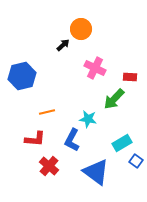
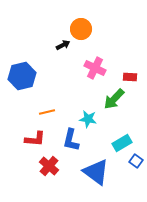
black arrow: rotated 16 degrees clockwise
blue L-shape: moved 1 px left; rotated 15 degrees counterclockwise
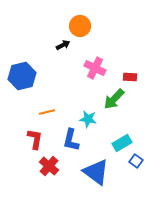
orange circle: moved 1 px left, 3 px up
red L-shape: rotated 85 degrees counterclockwise
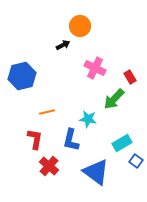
red rectangle: rotated 56 degrees clockwise
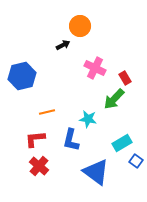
red rectangle: moved 5 px left, 1 px down
red L-shape: rotated 105 degrees counterclockwise
red cross: moved 10 px left
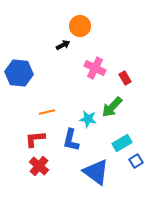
blue hexagon: moved 3 px left, 3 px up; rotated 20 degrees clockwise
green arrow: moved 2 px left, 8 px down
blue square: rotated 24 degrees clockwise
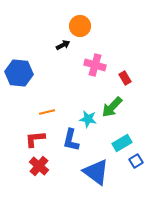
pink cross: moved 3 px up; rotated 10 degrees counterclockwise
